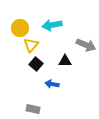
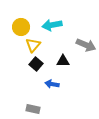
yellow circle: moved 1 px right, 1 px up
yellow triangle: moved 2 px right
black triangle: moved 2 px left
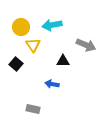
yellow triangle: rotated 14 degrees counterclockwise
black square: moved 20 px left
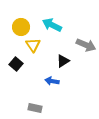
cyan arrow: rotated 36 degrees clockwise
black triangle: rotated 32 degrees counterclockwise
blue arrow: moved 3 px up
gray rectangle: moved 2 px right, 1 px up
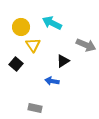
cyan arrow: moved 2 px up
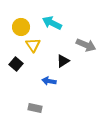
blue arrow: moved 3 px left
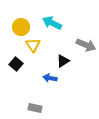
blue arrow: moved 1 px right, 3 px up
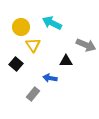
black triangle: moved 3 px right; rotated 32 degrees clockwise
gray rectangle: moved 2 px left, 14 px up; rotated 64 degrees counterclockwise
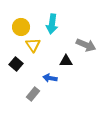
cyan arrow: moved 1 px down; rotated 108 degrees counterclockwise
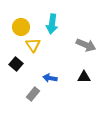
black triangle: moved 18 px right, 16 px down
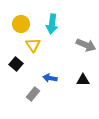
yellow circle: moved 3 px up
black triangle: moved 1 px left, 3 px down
